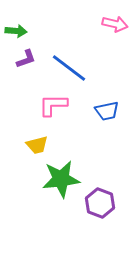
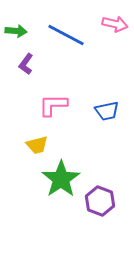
purple L-shape: moved 5 px down; rotated 145 degrees clockwise
blue line: moved 3 px left, 33 px up; rotated 9 degrees counterclockwise
green star: rotated 27 degrees counterclockwise
purple hexagon: moved 2 px up
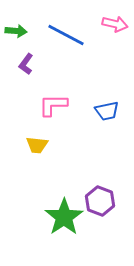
yellow trapezoid: rotated 20 degrees clockwise
green star: moved 3 px right, 38 px down
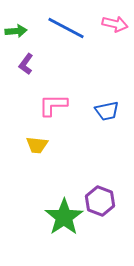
green arrow: rotated 10 degrees counterclockwise
blue line: moved 7 px up
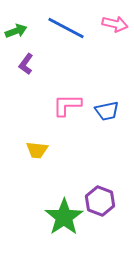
green arrow: rotated 15 degrees counterclockwise
pink L-shape: moved 14 px right
yellow trapezoid: moved 5 px down
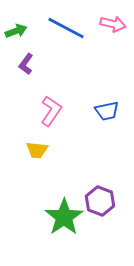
pink arrow: moved 2 px left
pink L-shape: moved 16 px left, 6 px down; rotated 124 degrees clockwise
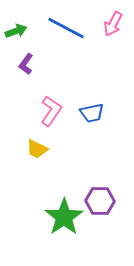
pink arrow: rotated 105 degrees clockwise
blue trapezoid: moved 15 px left, 2 px down
yellow trapezoid: moved 1 px up; rotated 20 degrees clockwise
purple hexagon: rotated 20 degrees counterclockwise
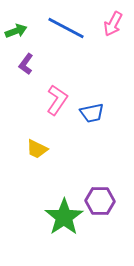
pink L-shape: moved 6 px right, 11 px up
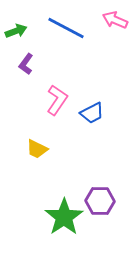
pink arrow: moved 2 px right, 4 px up; rotated 85 degrees clockwise
blue trapezoid: rotated 15 degrees counterclockwise
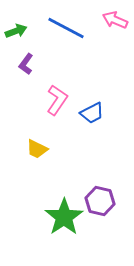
purple hexagon: rotated 12 degrees clockwise
